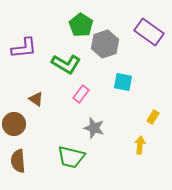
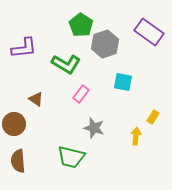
yellow arrow: moved 4 px left, 9 px up
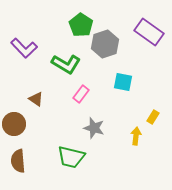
purple L-shape: rotated 52 degrees clockwise
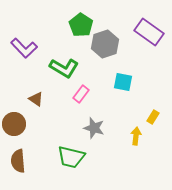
green L-shape: moved 2 px left, 4 px down
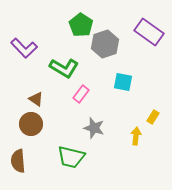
brown circle: moved 17 px right
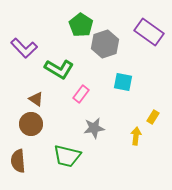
green L-shape: moved 5 px left, 1 px down
gray star: rotated 25 degrees counterclockwise
green trapezoid: moved 4 px left, 1 px up
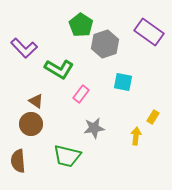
brown triangle: moved 2 px down
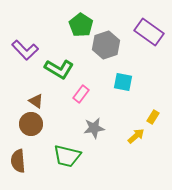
gray hexagon: moved 1 px right, 1 px down
purple L-shape: moved 1 px right, 2 px down
yellow arrow: rotated 42 degrees clockwise
